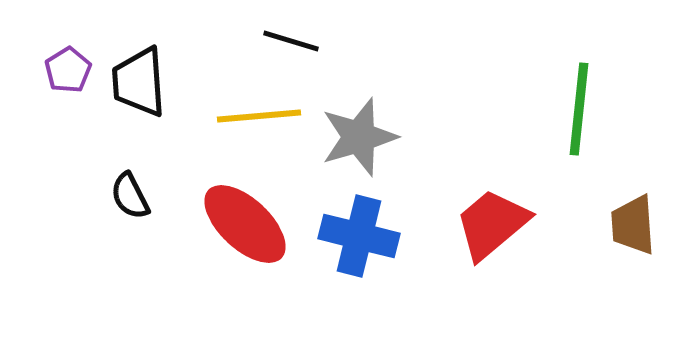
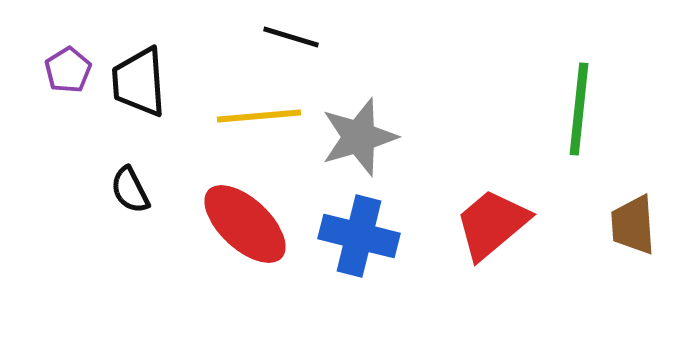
black line: moved 4 px up
black semicircle: moved 6 px up
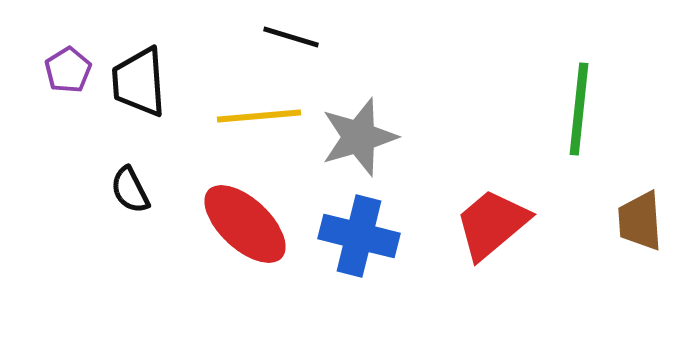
brown trapezoid: moved 7 px right, 4 px up
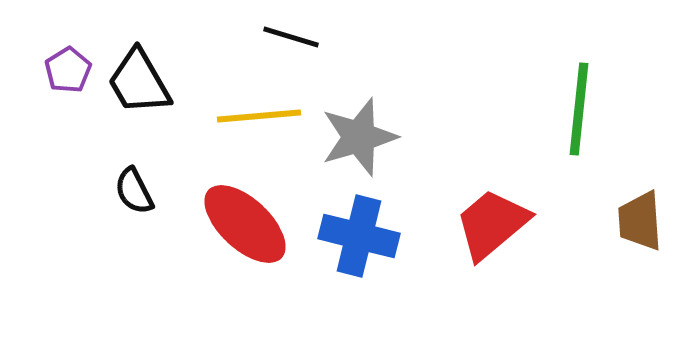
black trapezoid: rotated 26 degrees counterclockwise
black semicircle: moved 4 px right, 1 px down
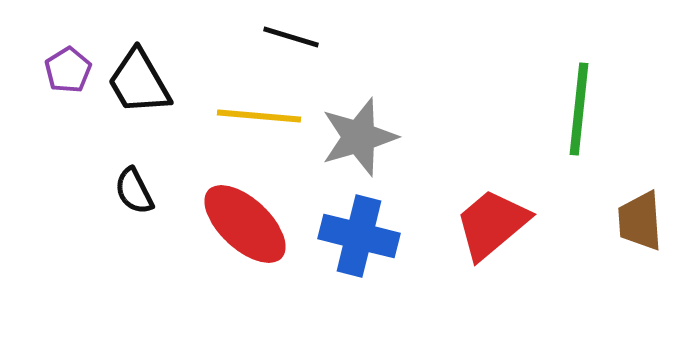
yellow line: rotated 10 degrees clockwise
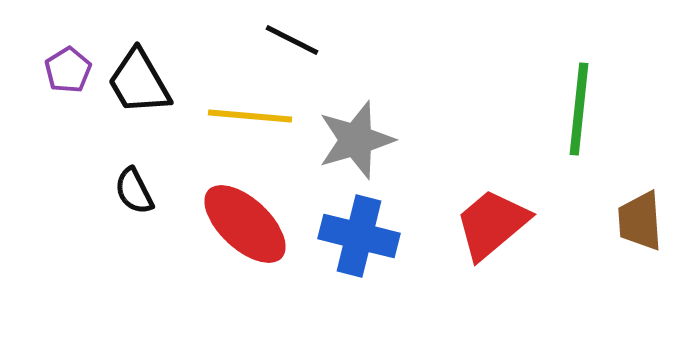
black line: moved 1 px right, 3 px down; rotated 10 degrees clockwise
yellow line: moved 9 px left
gray star: moved 3 px left, 3 px down
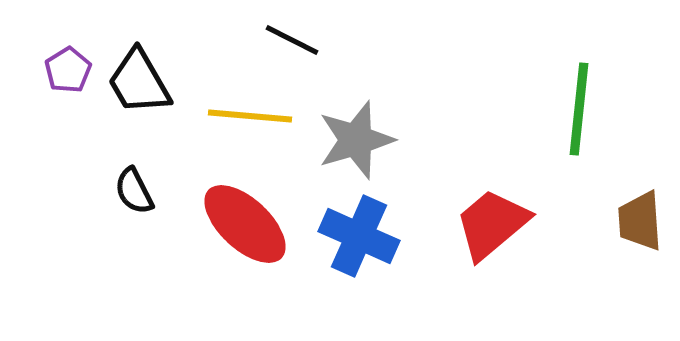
blue cross: rotated 10 degrees clockwise
